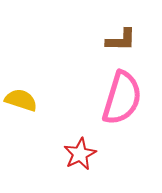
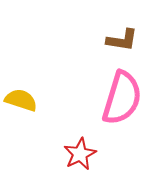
brown L-shape: moved 1 px right; rotated 8 degrees clockwise
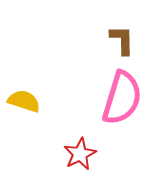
brown L-shape: rotated 100 degrees counterclockwise
yellow semicircle: moved 3 px right, 1 px down
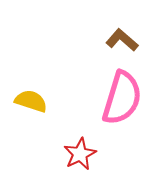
brown L-shape: rotated 48 degrees counterclockwise
yellow semicircle: moved 7 px right
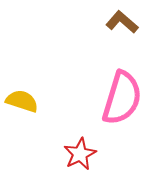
brown L-shape: moved 18 px up
yellow semicircle: moved 9 px left
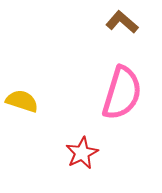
pink semicircle: moved 5 px up
red star: moved 2 px right, 1 px up
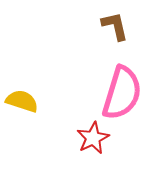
brown L-shape: moved 7 px left, 4 px down; rotated 36 degrees clockwise
red star: moved 11 px right, 15 px up
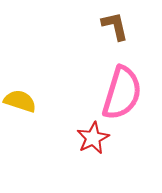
yellow semicircle: moved 2 px left
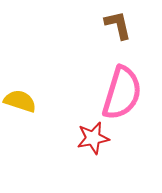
brown L-shape: moved 3 px right, 1 px up
red star: rotated 16 degrees clockwise
